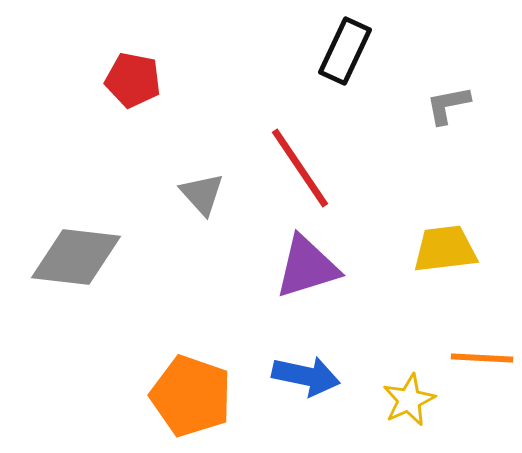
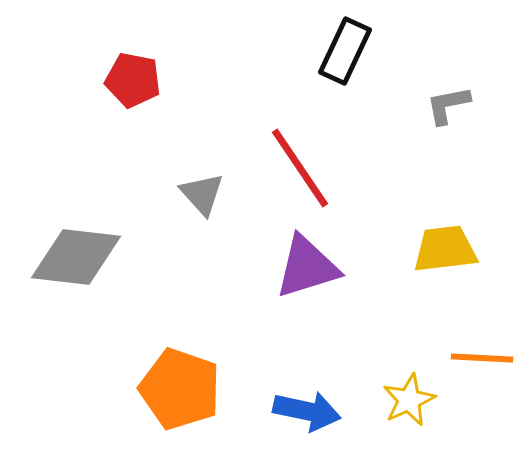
blue arrow: moved 1 px right, 35 px down
orange pentagon: moved 11 px left, 7 px up
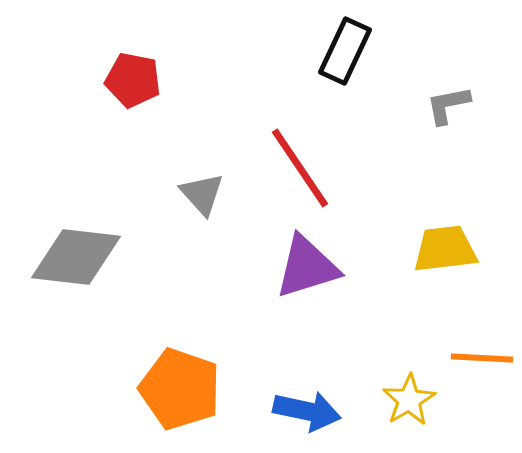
yellow star: rotated 6 degrees counterclockwise
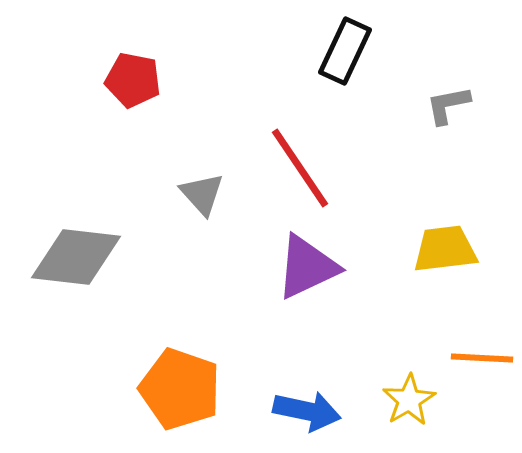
purple triangle: rotated 8 degrees counterclockwise
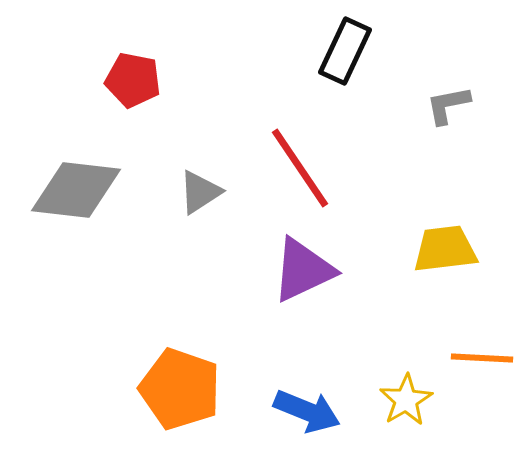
gray triangle: moved 2 px left, 2 px up; rotated 39 degrees clockwise
gray diamond: moved 67 px up
purple triangle: moved 4 px left, 3 px down
yellow star: moved 3 px left
blue arrow: rotated 10 degrees clockwise
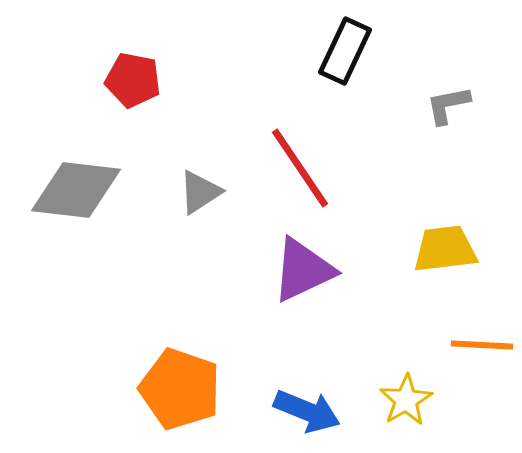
orange line: moved 13 px up
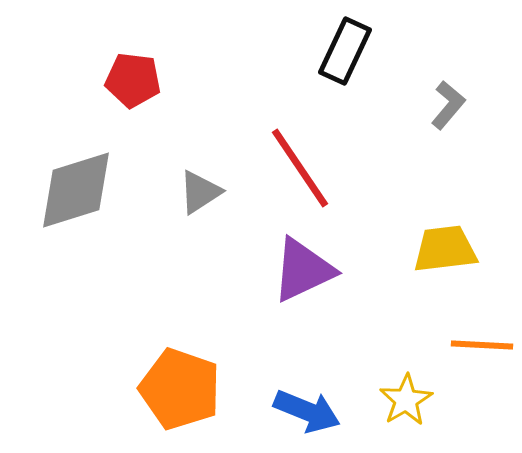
red pentagon: rotated 4 degrees counterclockwise
gray L-shape: rotated 141 degrees clockwise
gray diamond: rotated 24 degrees counterclockwise
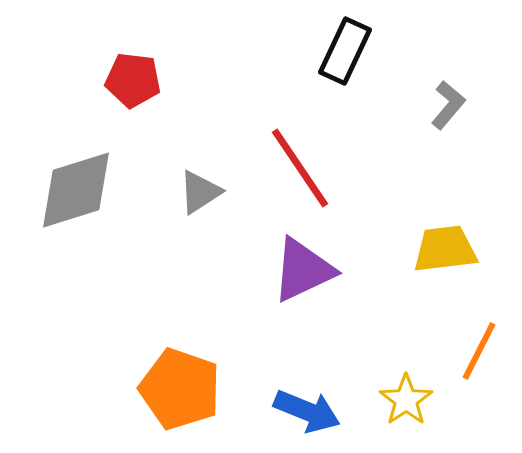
orange line: moved 3 px left, 6 px down; rotated 66 degrees counterclockwise
yellow star: rotated 4 degrees counterclockwise
